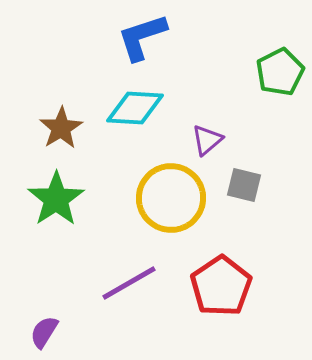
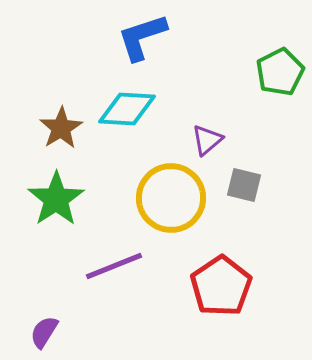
cyan diamond: moved 8 px left, 1 px down
purple line: moved 15 px left, 17 px up; rotated 8 degrees clockwise
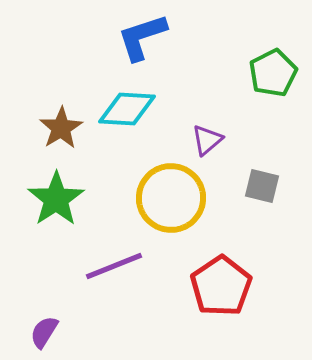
green pentagon: moved 7 px left, 1 px down
gray square: moved 18 px right, 1 px down
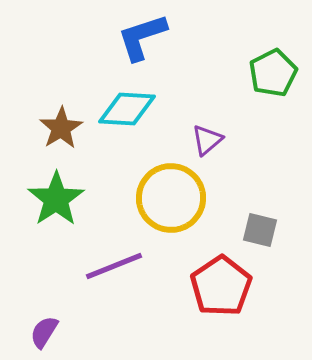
gray square: moved 2 px left, 44 px down
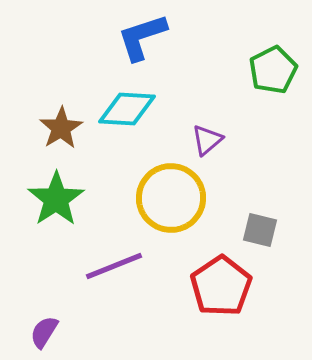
green pentagon: moved 3 px up
